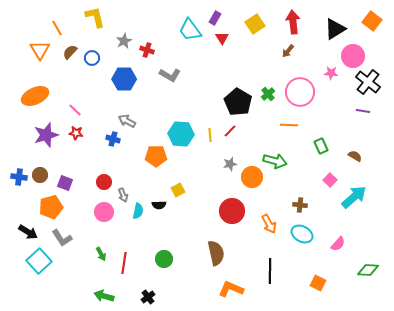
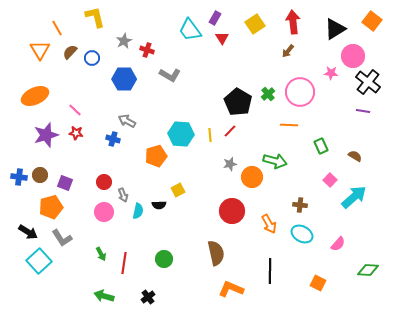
orange pentagon at (156, 156): rotated 15 degrees counterclockwise
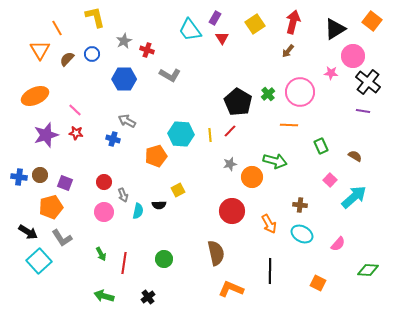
red arrow at (293, 22): rotated 20 degrees clockwise
brown semicircle at (70, 52): moved 3 px left, 7 px down
blue circle at (92, 58): moved 4 px up
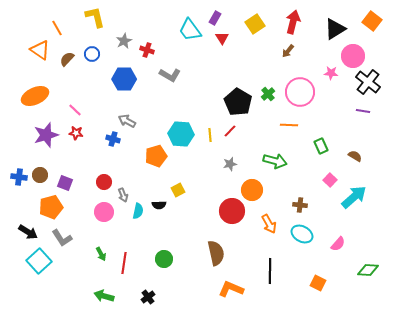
orange triangle at (40, 50): rotated 25 degrees counterclockwise
orange circle at (252, 177): moved 13 px down
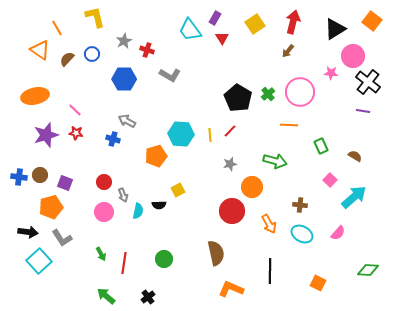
orange ellipse at (35, 96): rotated 12 degrees clockwise
black pentagon at (238, 102): moved 4 px up
orange circle at (252, 190): moved 3 px up
black arrow at (28, 232): rotated 24 degrees counterclockwise
pink semicircle at (338, 244): moved 11 px up
green arrow at (104, 296): moved 2 px right; rotated 24 degrees clockwise
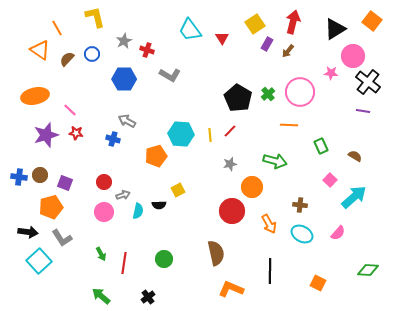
purple rectangle at (215, 18): moved 52 px right, 26 px down
pink line at (75, 110): moved 5 px left
gray arrow at (123, 195): rotated 88 degrees counterclockwise
green arrow at (106, 296): moved 5 px left
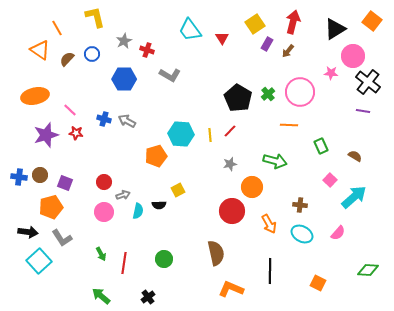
blue cross at (113, 139): moved 9 px left, 20 px up
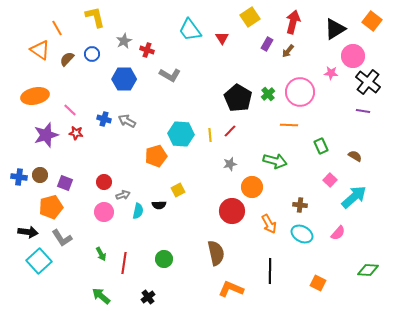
yellow square at (255, 24): moved 5 px left, 7 px up
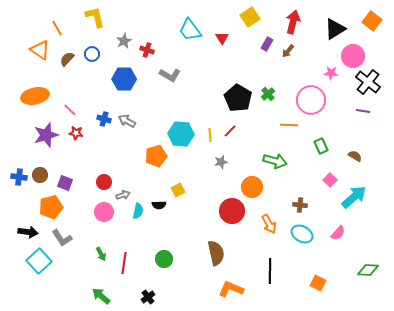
pink circle at (300, 92): moved 11 px right, 8 px down
gray star at (230, 164): moved 9 px left, 2 px up
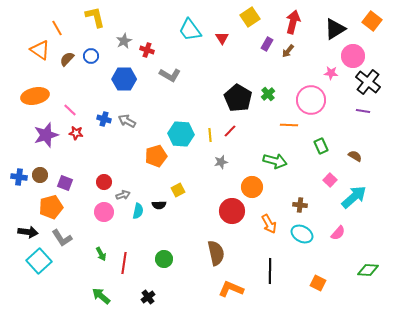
blue circle at (92, 54): moved 1 px left, 2 px down
